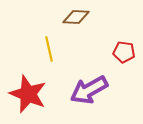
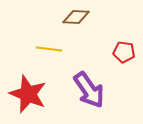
yellow line: rotated 70 degrees counterclockwise
purple arrow: rotated 96 degrees counterclockwise
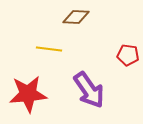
red pentagon: moved 4 px right, 3 px down
red star: rotated 27 degrees counterclockwise
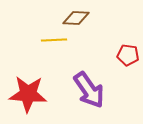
brown diamond: moved 1 px down
yellow line: moved 5 px right, 9 px up; rotated 10 degrees counterclockwise
red star: rotated 9 degrees clockwise
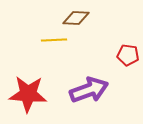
purple arrow: rotated 75 degrees counterclockwise
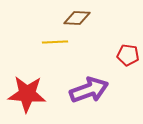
brown diamond: moved 1 px right
yellow line: moved 1 px right, 2 px down
red star: moved 1 px left
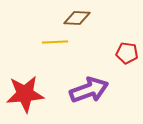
red pentagon: moved 1 px left, 2 px up
red star: moved 2 px left; rotated 9 degrees counterclockwise
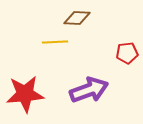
red pentagon: rotated 15 degrees counterclockwise
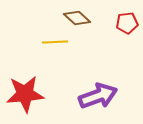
brown diamond: rotated 40 degrees clockwise
red pentagon: moved 30 px up
purple arrow: moved 9 px right, 6 px down
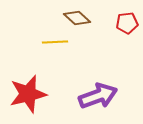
red star: moved 3 px right; rotated 9 degrees counterclockwise
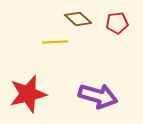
brown diamond: moved 1 px right, 1 px down
red pentagon: moved 10 px left
purple arrow: rotated 36 degrees clockwise
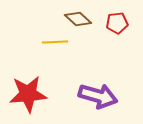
red star: rotated 9 degrees clockwise
